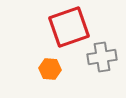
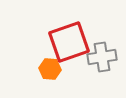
red square: moved 15 px down
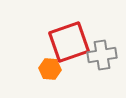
gray cross: moved 2 px up
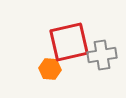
red square: rotated 6 degrees clockwise
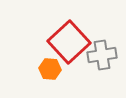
red square: rotated 30 degrees counterclockwise
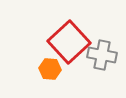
gray cross: rotated 20 degrees clockwise
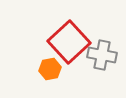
orange hexagon: rotated 15 degrees counterclockwise
